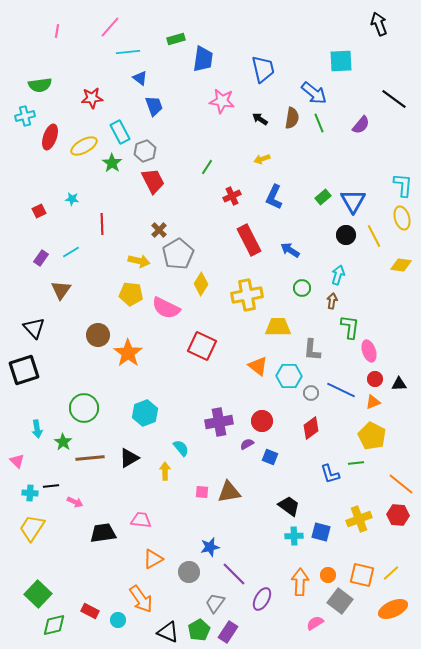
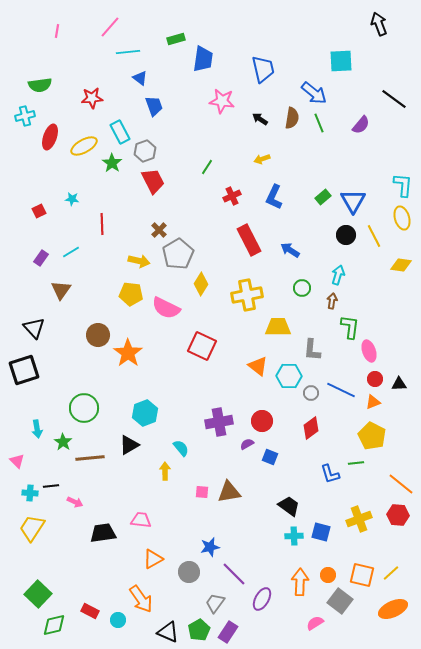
black triangle at (129, 458): moved 13 px up
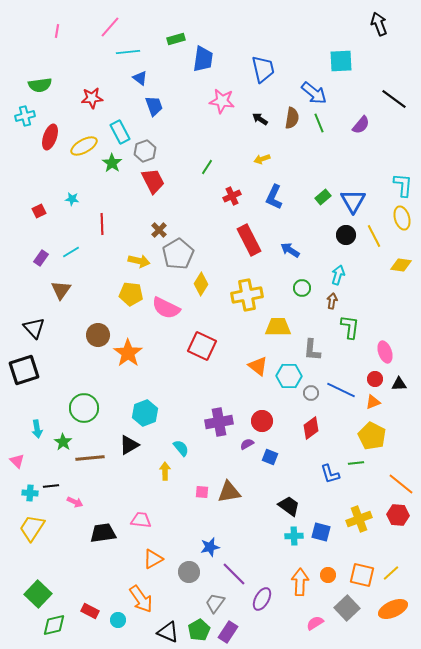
pink ellipse at (369, 351): moved 16 px right, 1 px down
gray square at (340, 601): moved 7 px right, 7 px down; rotated 10 degrees clockwise
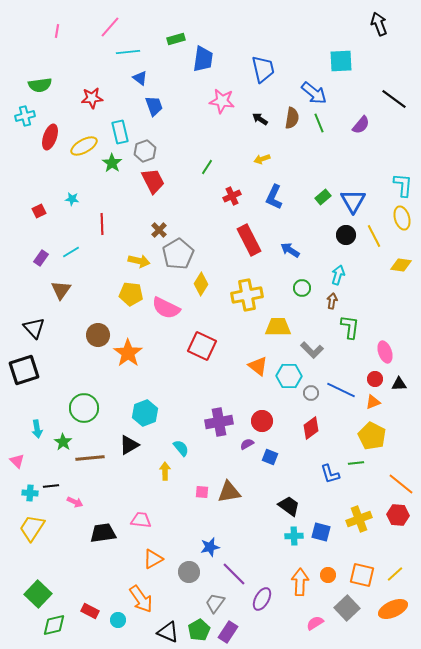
cyan rectangle at (120, 132): rotated 15 degrees clockwise
gray L-shape at (312, 350): rotated 50 degrees counterclockwise
yellow line at (391, 573): moved 4 px right, 1 px down
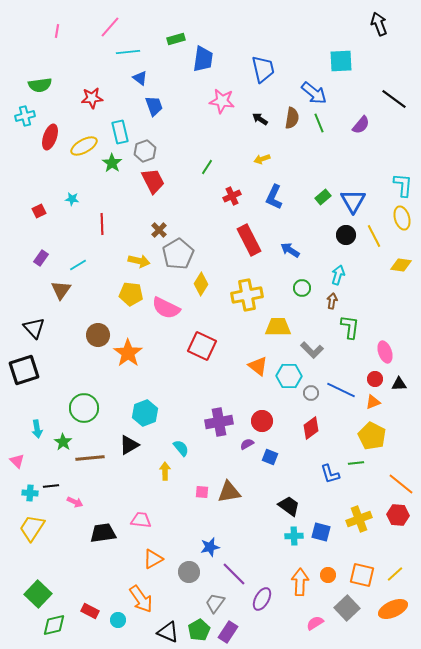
cyan line at (71, 252): moved 7 px right, 13 px down
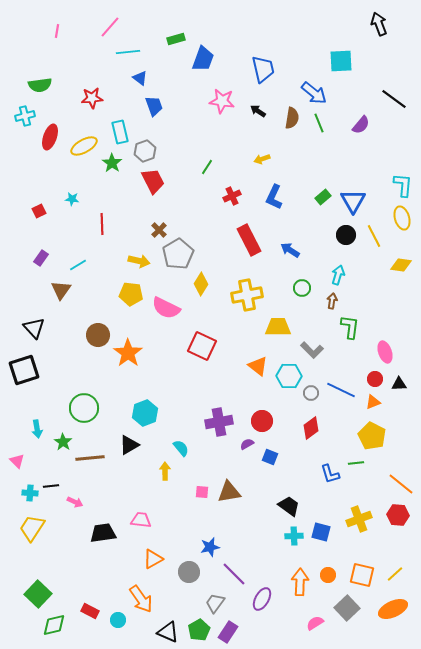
blue trapezoid at (203, 59): rotated 12 degrees clockwise
black arrow at (260, 119): moved 2 px left, 8 px up
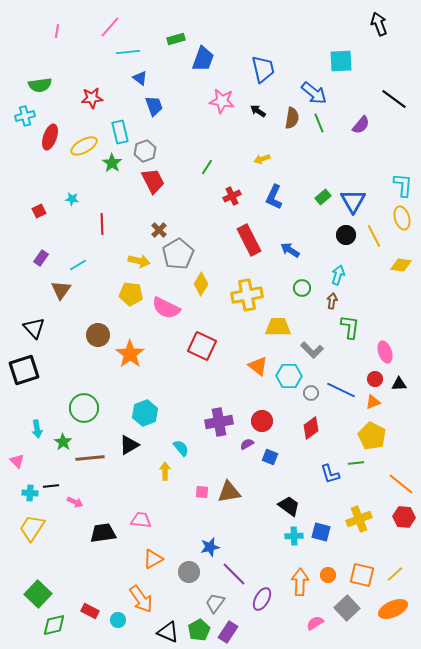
orange star at (128, 353): moved 2 px right, 1 px down
red hexagon at (398, 515): moved 6 px right, 2 px down
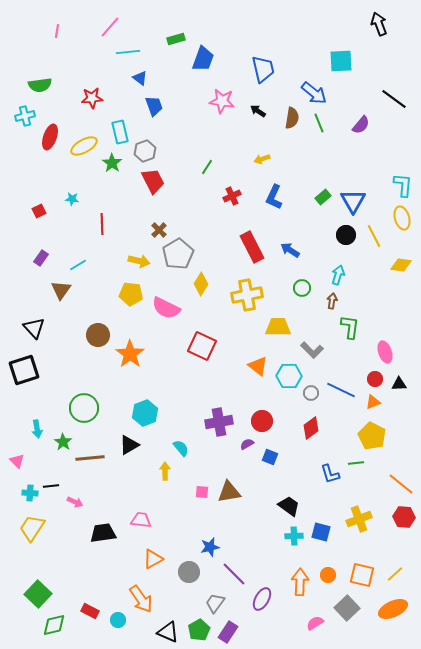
red rectangle at (249, 240): moved 3 px right, 7 px down
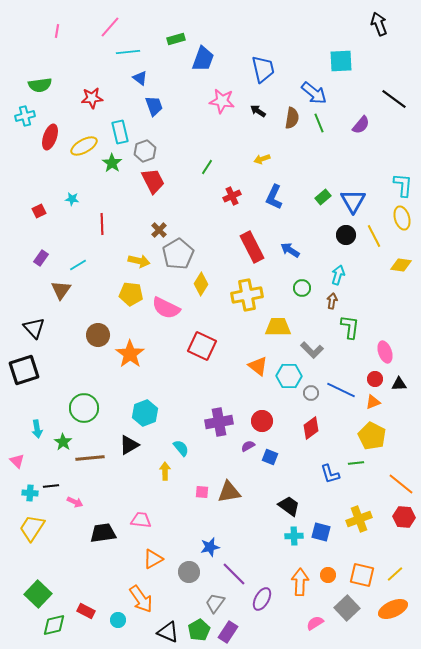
purple semicircle at (247, 444): moved 1 px right, 2 px down
red rectangle at (90, 611): moved 4 px left
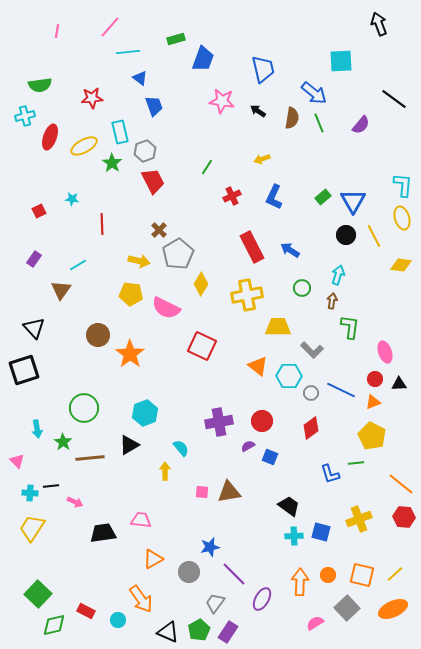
purple rectangle at (41, 258): moved 7 px left, 1 px down
